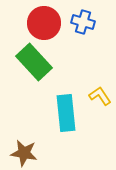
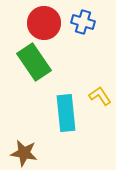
green rectangle: rotated 9 degrees clockwise
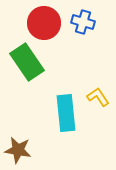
green rectangle: moved 7 px left
yellow L-shape: moved 2 px left, 1 px down
brown star: moved 6 px left, 3 px up
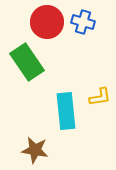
red circle: moved 3 px right, 1 px up
yellow L-shape: moved 2 px right; rotated 115 degrees clockwise
cyan rectangle: moved 2 px up
brown star: moved 17 px right
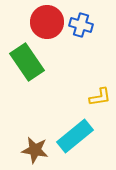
blue cross: moved 2 px left, 3 px down
cyan rectangle: moved 9 px right, 25 px down; rotated 57 degrees clockwise
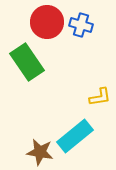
brown star: moved 5 px right, 2 px down
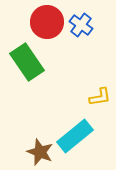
blue cross: rotated 20 degrees clockwise
brown star: rotated 12 degrees clockwise
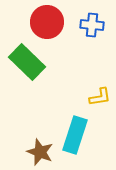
blue cross: moved 11 px right; rotated 30 degrees counterclockwise
green rectangle: rotated 12 degrees counterclockwise
cyan rectangle: moved 1 px up; rotated 33 degrees counterclockwise
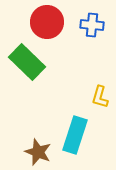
yellow L-shape: rotated 115 degrees clockwise
brown star: moved 2 px left
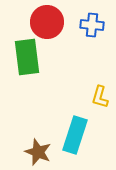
green rectangle: moved 5 px up; rotated 39 degrees clockwise
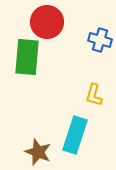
blue cross: moved 8 px right, 15 px down; rotated 10 degrees clockwise
green rectangle: rotated 12 degrees clockwise
yellow L-shape: moved 6 px left, 2 px up
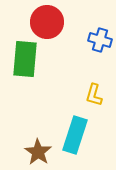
green rectangle: moved 2 px left, 2 px down
brown star: rotated 12 degrees clockwise
